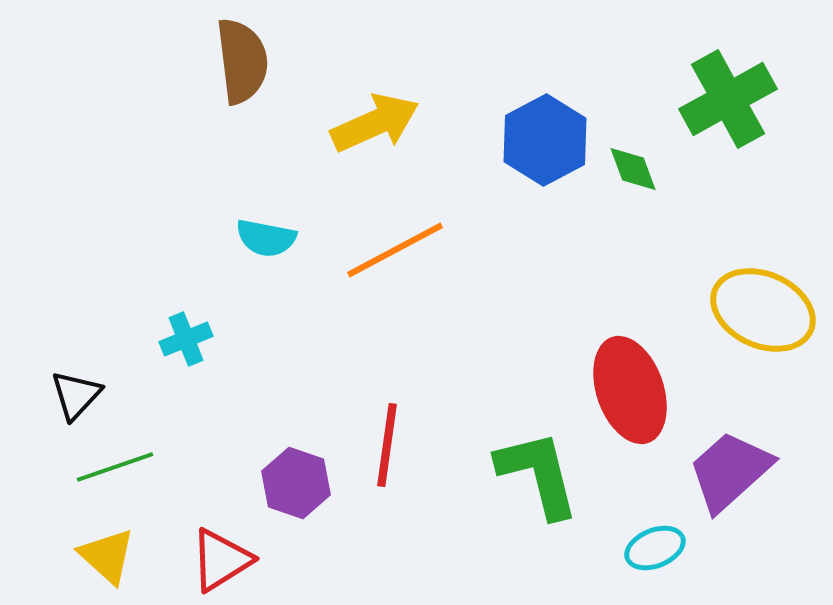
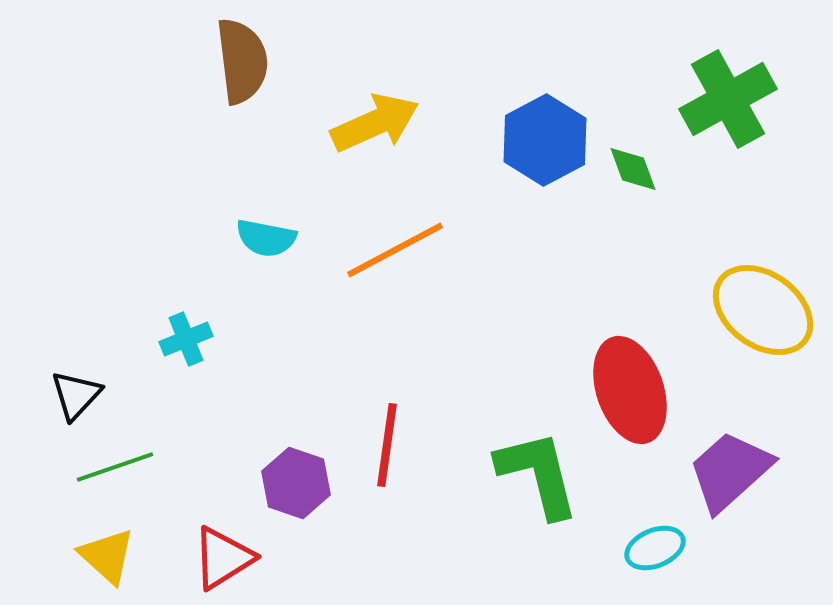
yellow ellipse: rotated 12 degrees clockwise
red triangle: moved 2 px right, 2 px up
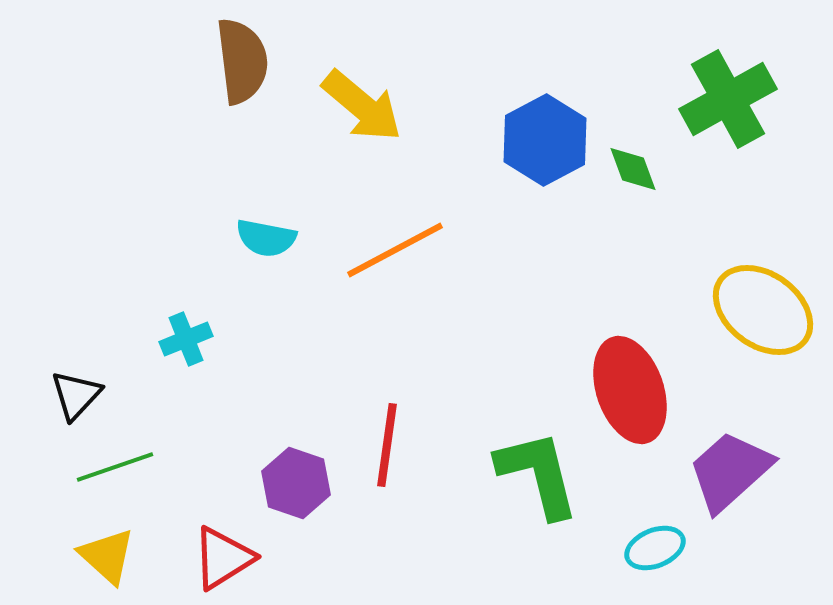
yellow arrow: moved 13 px left, 17 px up; rotated 64 degrees clockwise
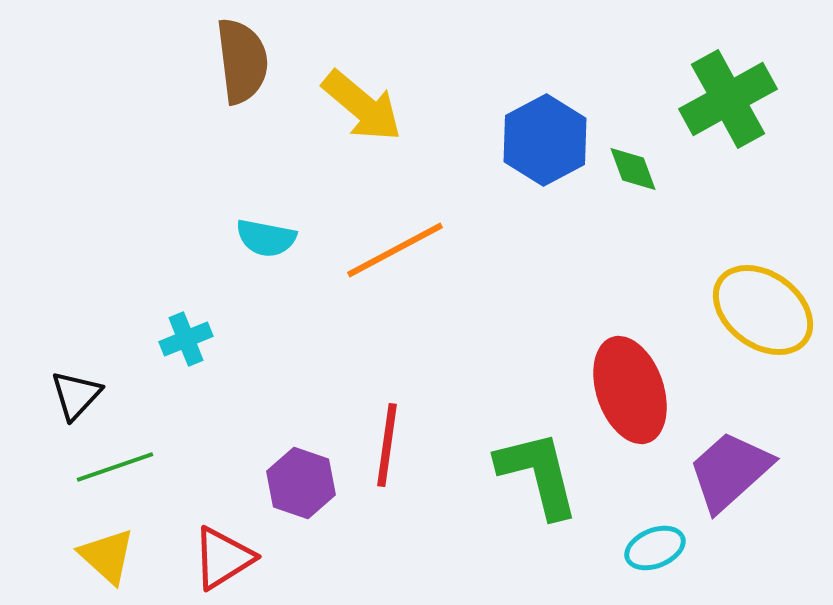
purple hexagon: moved 5 px right
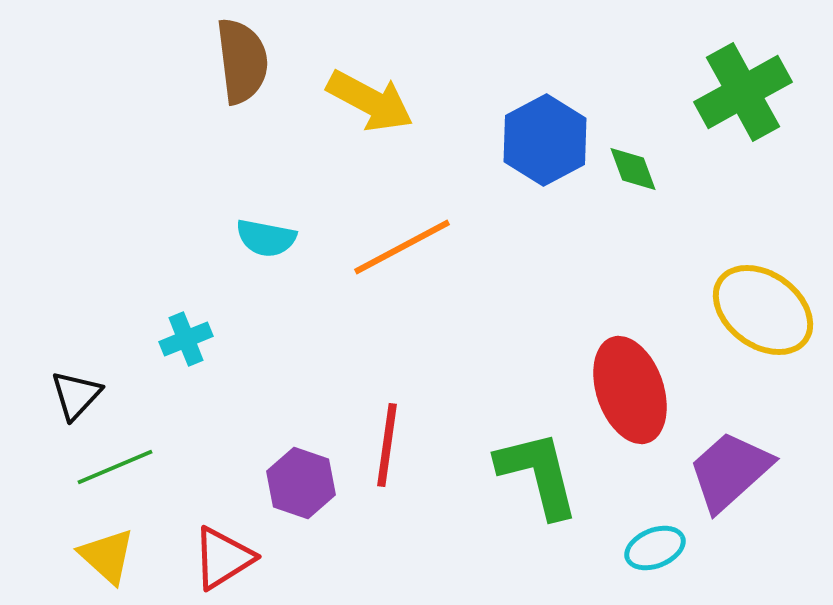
green cross: moved 15 px right, 7 px up
yellow arrow: moved 8 px right, 5 px up; rotated 12 degrees counterclockwise
orange line: moved 7 px right, 3 px up
green line: rotated 4 degrees counterclockwise
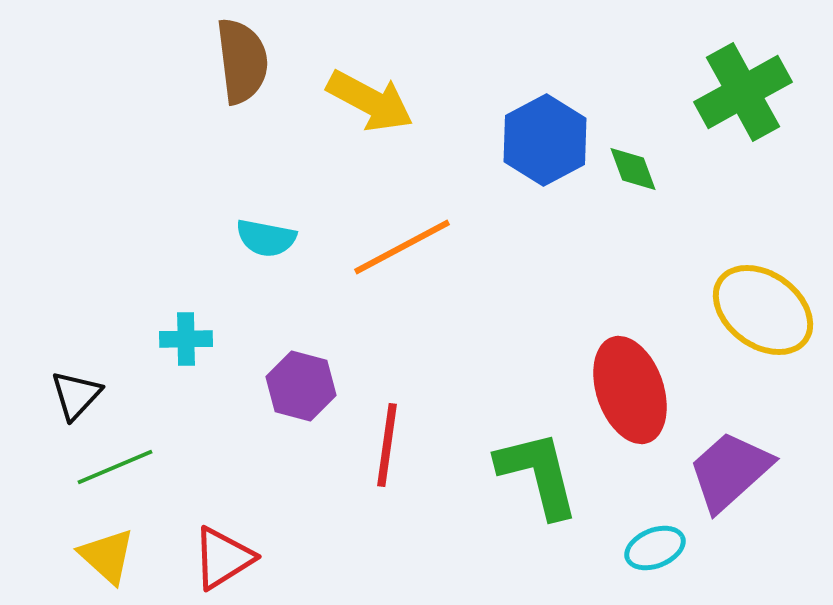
cyan cross: rotated 21 degrees clockwise
purple hexagon: moved 97 px up; rotated 4 degrees counterclockwise
